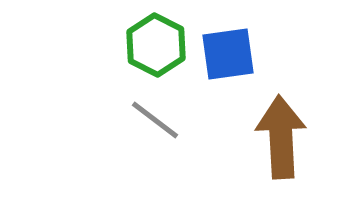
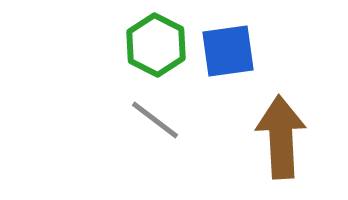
blue square: moved 3 px up
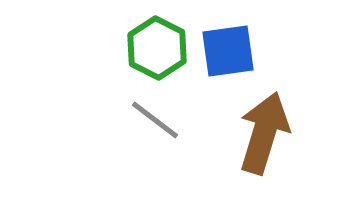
green hexagon: moved 1 px right, 3 px down
brown arrow: moved 17 px left, 4 px up; rotated 20 degrees clockwise
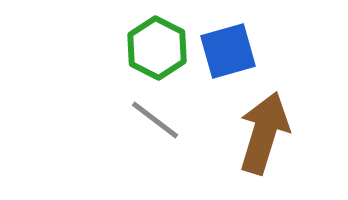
blue square: rotated 8 degrees counterclockwise
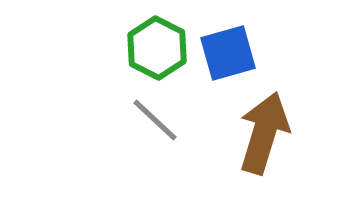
blue square: moved 2 px down
gray line: rotated 6 degrees clockwise
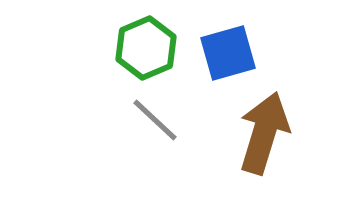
green hexagon: moved 11 px left; rotated 10 degrees clockwise
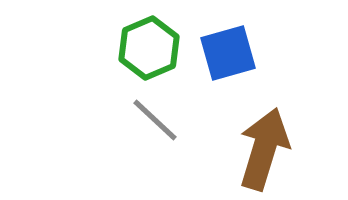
green hexagon: moved 3 px right
brown arrow: moved 16 px down
